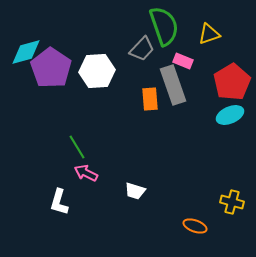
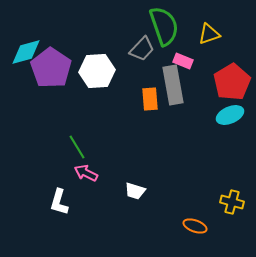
gray rectangle: rotated 9 degrees clockwise
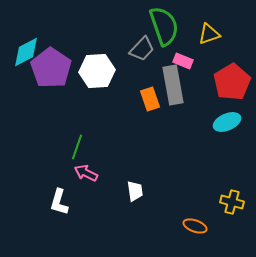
cyan diamond: rotated 12 degrees counterclockwise
orange rectangle: rotated 15 degrees counterclockwise
cyan ellipse: moved 3 px left, 7 px down
green line: rotated 50 degrees clockwise
white trapezoid: rotated 115 degrees counterclockwise
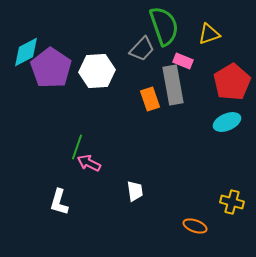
pink arrow: moved 3 px right, 10 px up
